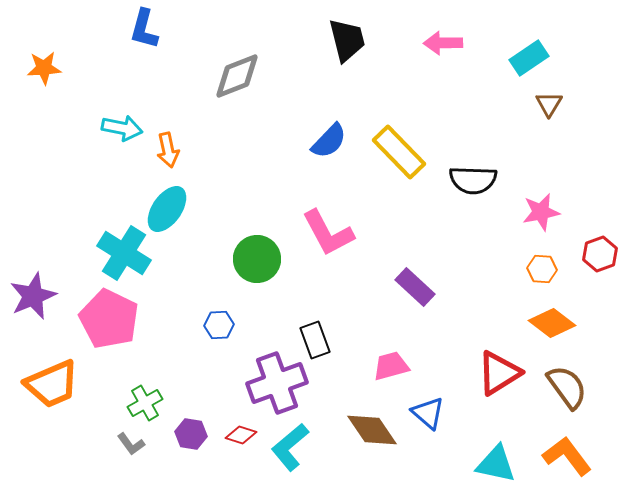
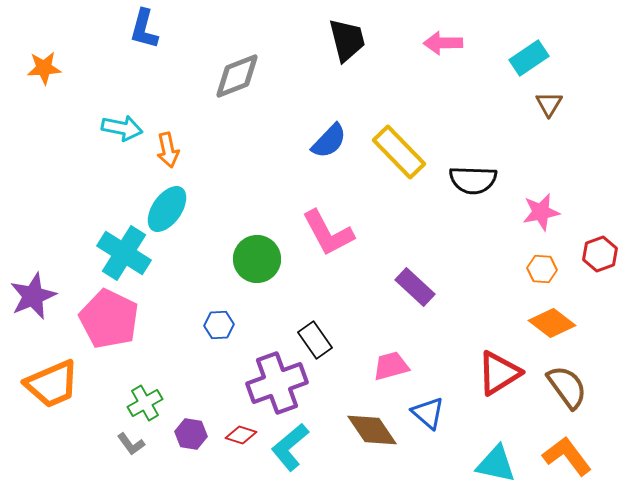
black rectangle: rotated 15 degrees counterclockwise
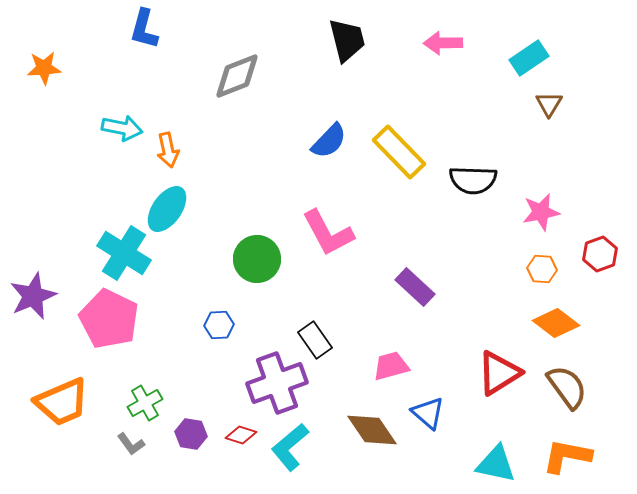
orange diamond: moved 4 px right
orange trapezoid: moved 10 px right, 18 px down
orange L-shape: rotated 42 degrees counterclockwise
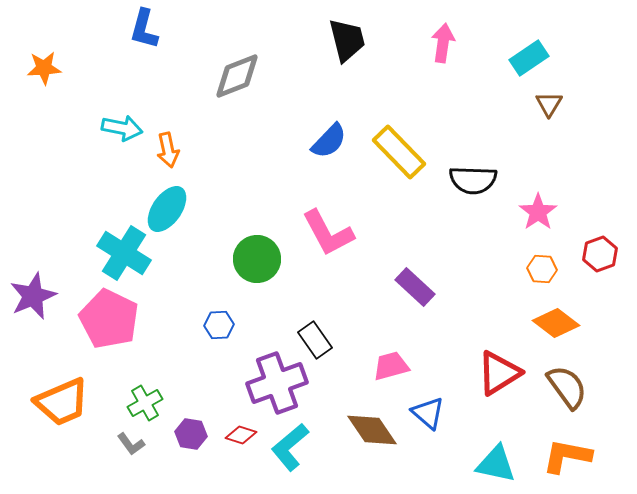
pink arrow: rotated 99 degrees clockwise
pink star: moved 3 px left; rotated 24 degrees counterclockwise
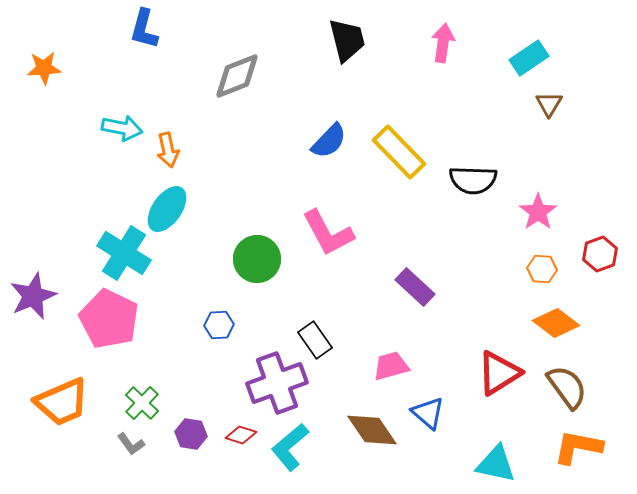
green cross: moved 3 px left; rotated 16 degrees counterclockwise
orange L-shape: moved 11 px right, 9 px up
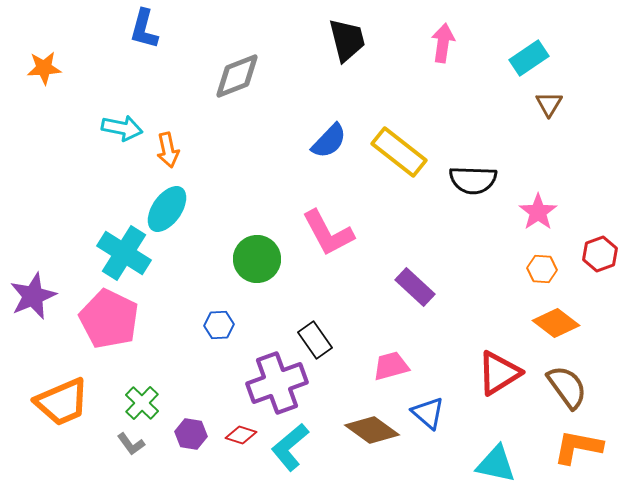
yellow rectangle: rotated 8 degrees counterclockwise
brown diamond: rotated 20 degrees counterclockwise
